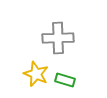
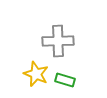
gray cross: moved 3 px down
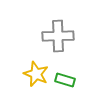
gray cross: moved 5 px up
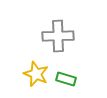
green rectangle: moved 1 px right, 1 px up
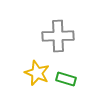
yellow star: moved 1 px right, 1 px up
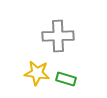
yellow star: rotated 15 degrees counterclockwise
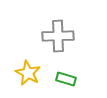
yellow star: moved 9 px left; rotated 20 degrees clockwise
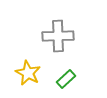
green rectangle: rotated 60 degrees counterclockwise
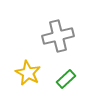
gray cross: rotated 12 degrees counterclockwise
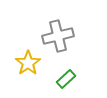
yellow star: moved 10 px up; rotated 10 degrees clockwise
